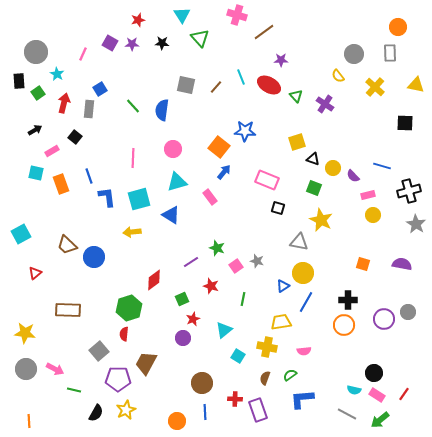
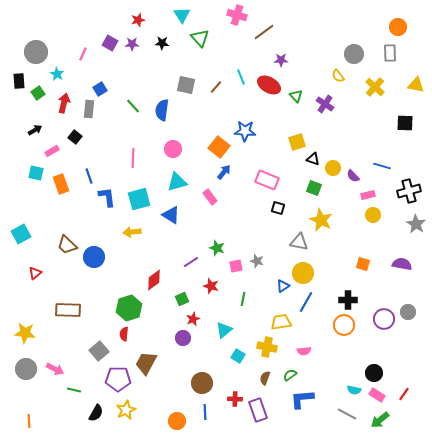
pink square at (236, 266): rotated 24 degrees clockwise
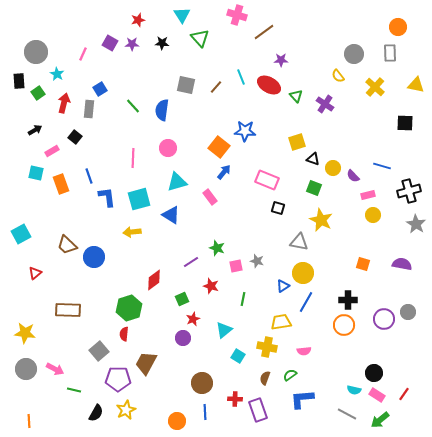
pink circle at (173, 149): moved 5 px left, 1 px up
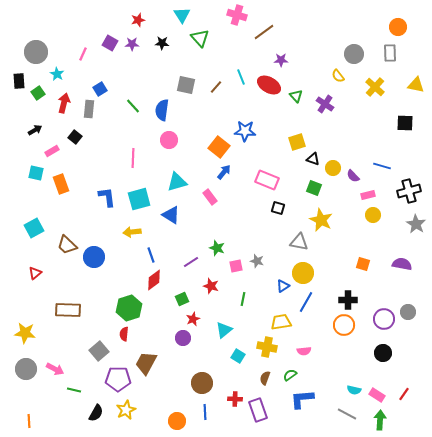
pink circle at (168, 148): moved 1 px right, 8 px up
blue line at (89, 176): moved 62 px right, 79 px down
cyan square at (21, 234): moved 13 px right, 6 px up
black circle at (374, 373): moved 9 px right, 20 px up
green arrow at (380, 420): rotated 132 degrees clockwise
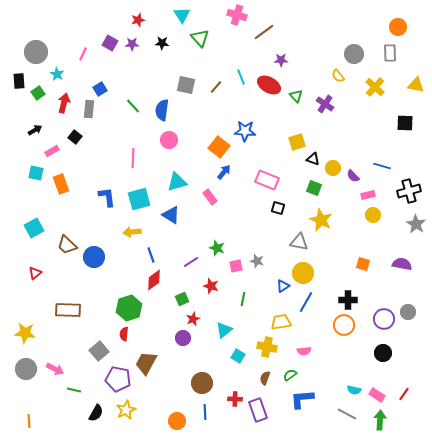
purple pentagon at (118, 379): rotated 10 degrees clockwise
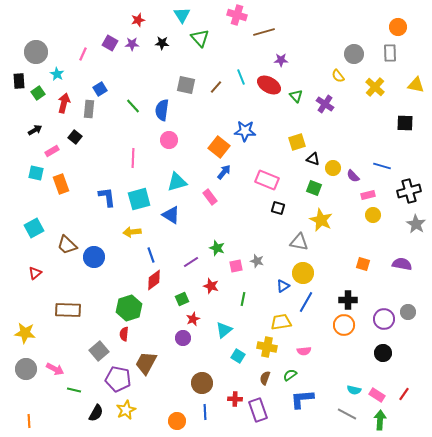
brown line at (264, 32): rotated 20 degrees clockwise
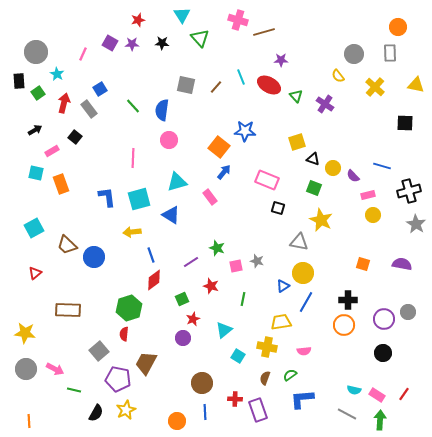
pink cross at (237, 15): moved 1 px right, 5 px down
gray rectangle at (89, 109): rotated 42 degrees counterclockwise
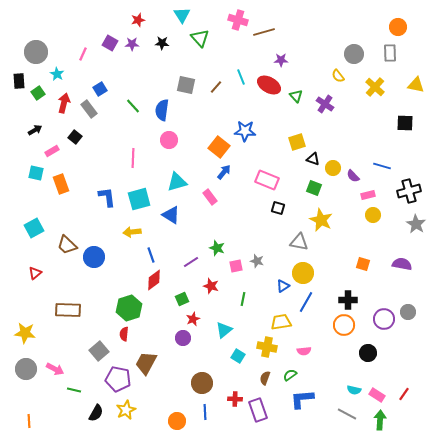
black circle at (383, 353): moved 15 px left
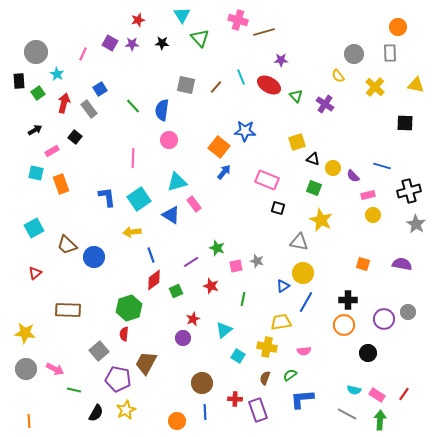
pink rectangle at (210, 197): moved 16 px left, 7 px down
cyan square at (139, 199): rotated 20 degrees counterclockwise
green square at (182, 299): moved 6 px left, 8 px up
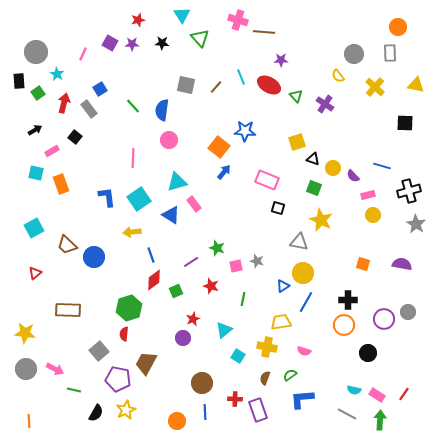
brown line at (264, 32): rotated 20 degrees clockwise
pink semicircle at (304, 351): rotated 24 degrees clockwise
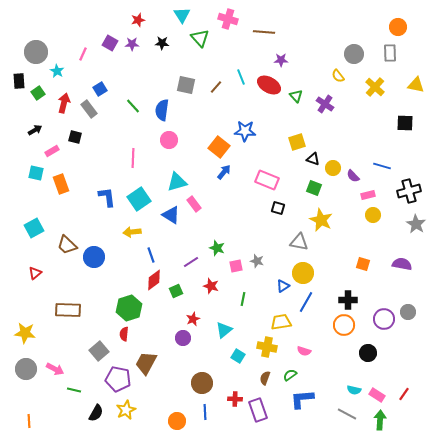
pink cross at (238, 20): moved 10 px left, 1 px up
cyan star at (57, 74): moved 3 px up
black square at (75, 137): rotated 24 degrees counterclockwise
